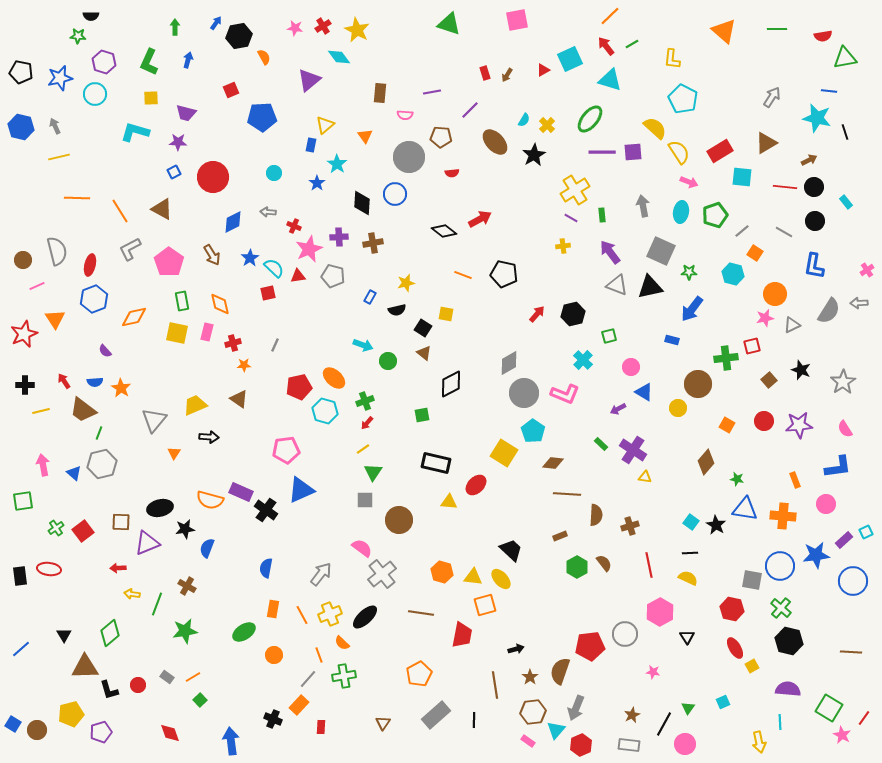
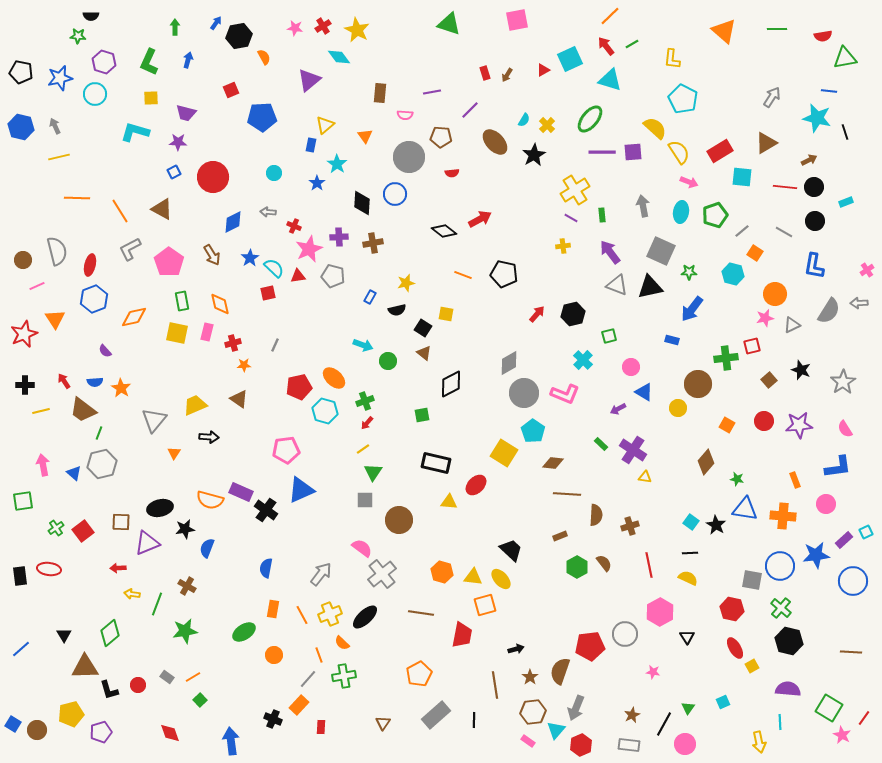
cyan rectangle at (846, 202): rotated 72 degrees counterclockwise
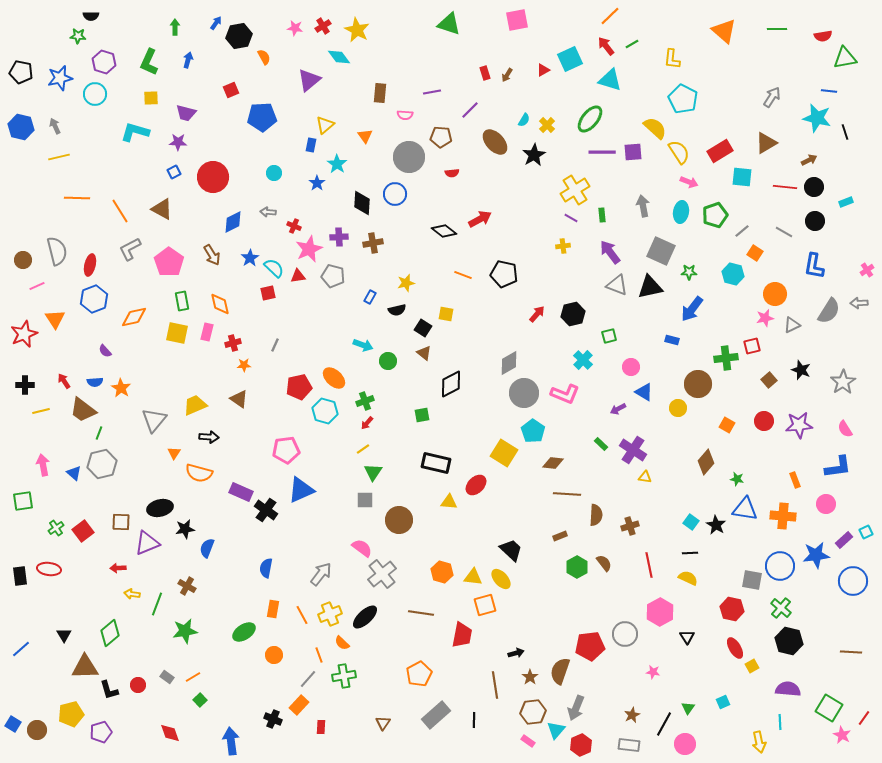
orange semicircle at (210, 500): moved 11 px left, 27 px up
black arrow at (516, 649): moved 4 px down
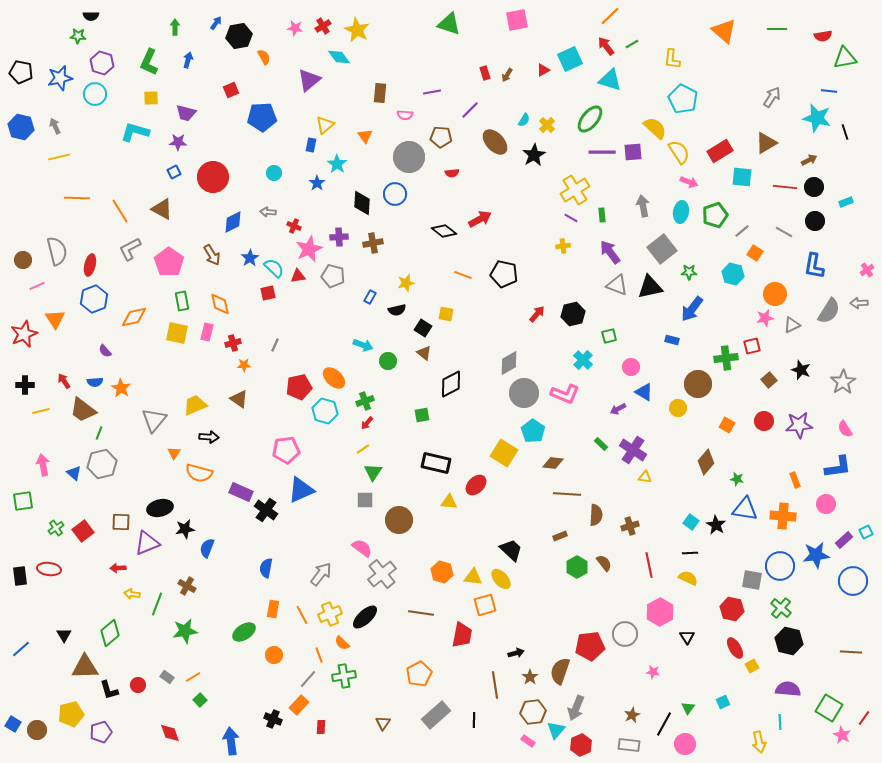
purple hexagon at (104, 62): moved 2 px left, 1 px down
gray square at (661, 251): moved 1 px right, 2 px up; rotated 28 degrees clockwise
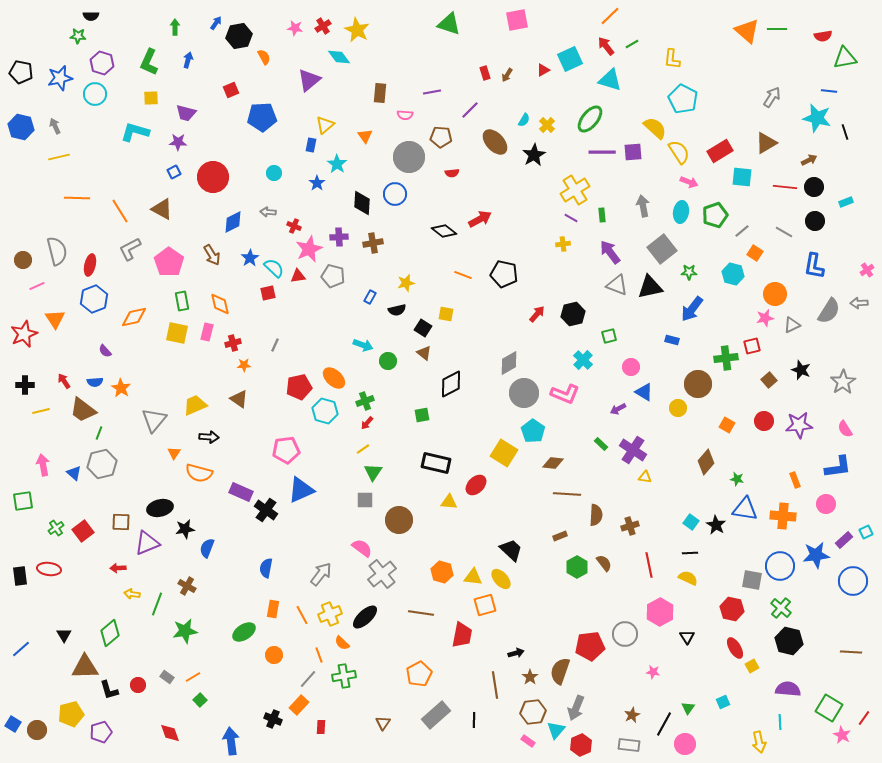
orange triangle at (724, 31): moved 23 px right
yellow cross at (563, 246): moved 2 px up
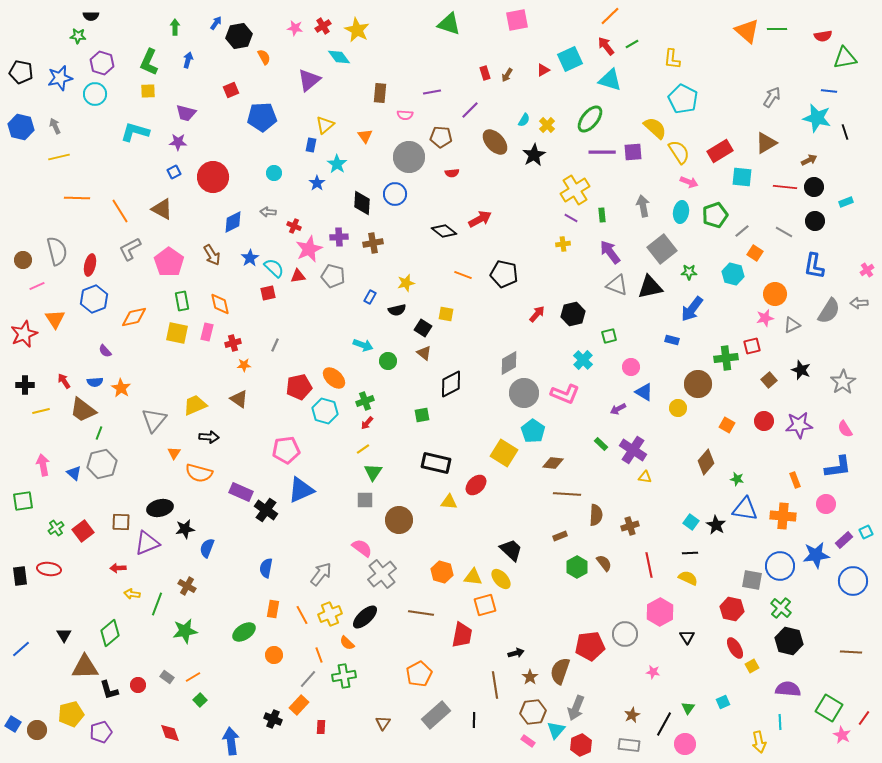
yellow square at (151, 98): moved 3 px left, 7 px up
orange semicircle at (342, 643): moved 5 px right
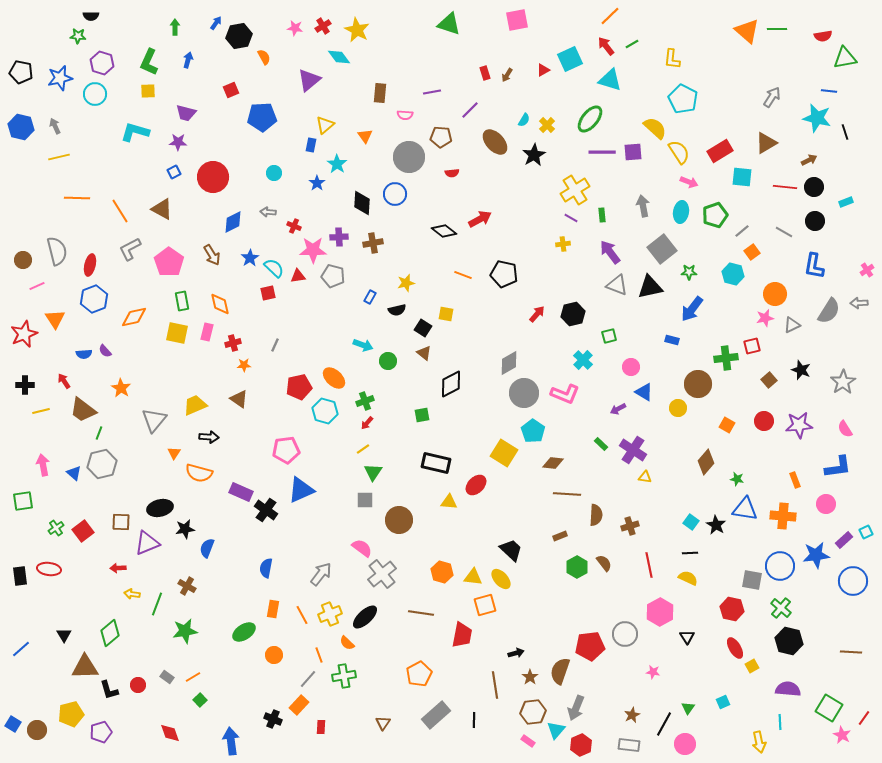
pink star at (309, 249): moved 4 px right, 1 px down; rotated 24 degrees clockwise
orange square at (755, 253): moved 3 px left, 1 px up; rotated 21 degrees clockwise
blue semicircle at (95, 382): moved 11 px left, 28 px up
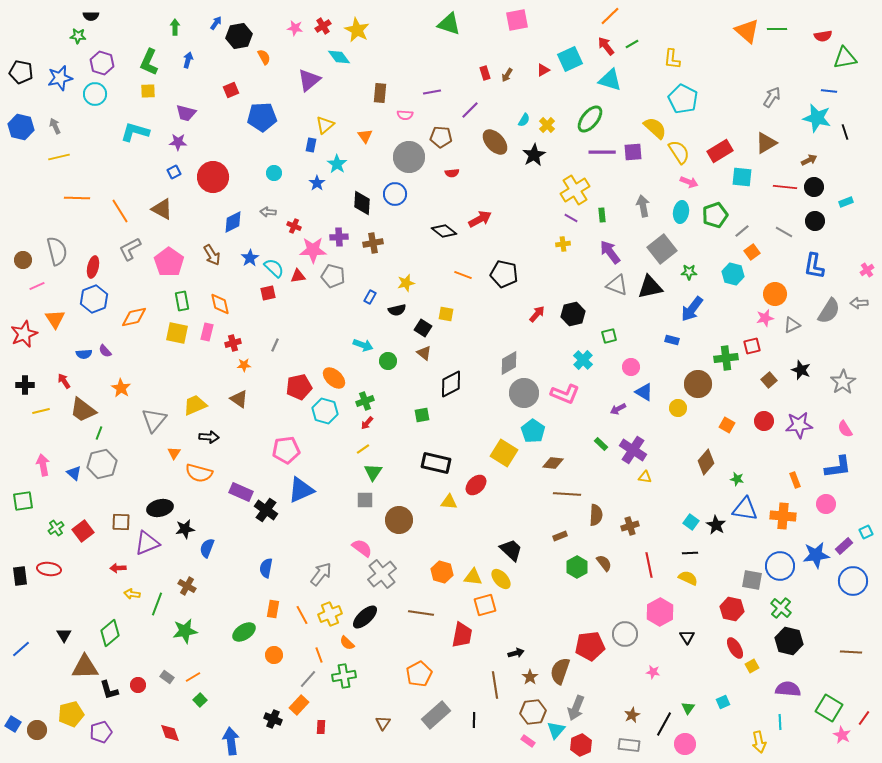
red ellipse at (90, 265): moved 3 px right, 2 px down
purple rectangle at (844, 540): moved 6 px down
